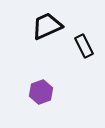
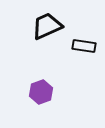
black rectangle: rotated 55 degrees counterclockwise
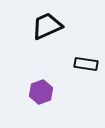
black rectangle: moved 2 px right, 18 px down
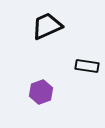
black rectangle: moved 1 px right, 2 px down
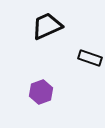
black rectangle: moved 3 px right, 8 px up; rotated 10 degrees clockwise
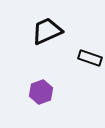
black trapezoid: moved 5 px down
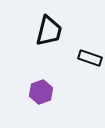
black trapezoid: moved 2 px right; rotated 128 degrees clockwise
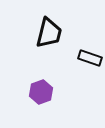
black trapezoid: moved 2 px down
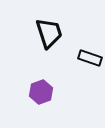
black trapezoid: rotated 32 degrees counterclockwise
